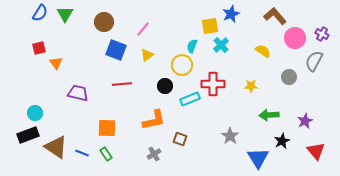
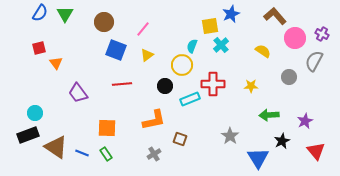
purple trapezoid: rotated 140 degrees counterclockwise
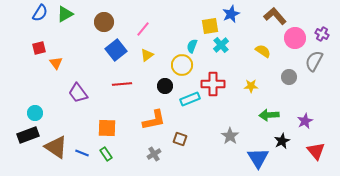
green triangle: rotated 30 degrees clockwise
blue square: rotated 30 degrees clockwise
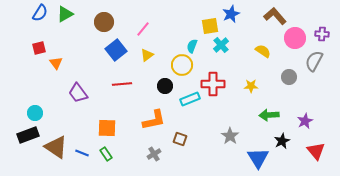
purple cross: rotated 24 degrees counterclockwise
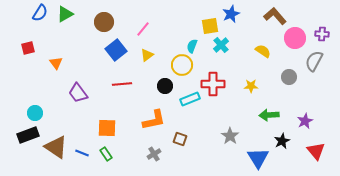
red square: moved 11 px left
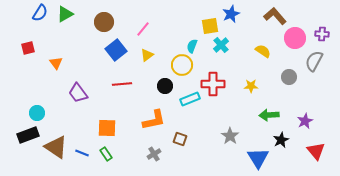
cyan circle: moved 2 px right
black star: moved 1 px left, 1 px up
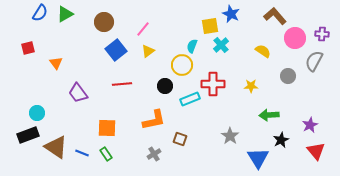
blue star: rotated 24 degrees counterclockwise
yellow triangle: moved 1 px right, 4 px up
gray circle: moved 1 px left, 1 px up
purple star: moved 5 px right, 4 px down
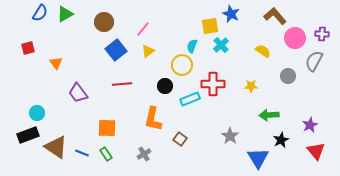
orange L-shape: moved 1 px left, 1 px up; rotated 115 degrees clockwise
brown square: rotated 16 degrees clockwise
gray cross: moved 10 px left
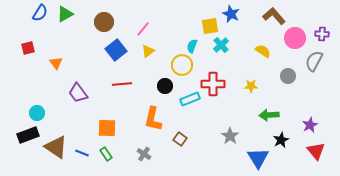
brown L-shape: moved 1 px left
gray cross: rotated 24 degrees counterclockwise
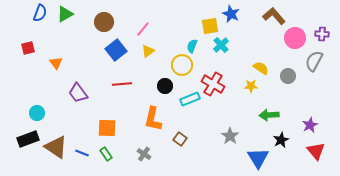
blue semicircle: rotated 12 degrees counterclockwise
yellow semicircle: moved 2 px left, 17 px down
red cross: rotated 30 degrees clockwise
black rectangle: moved 4 px down
